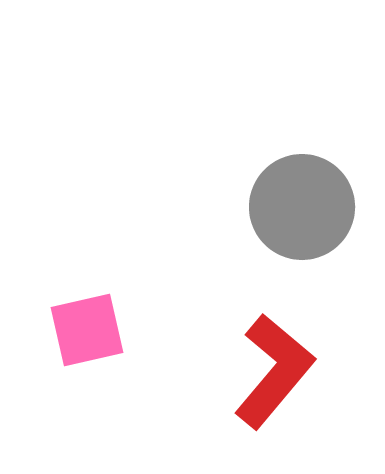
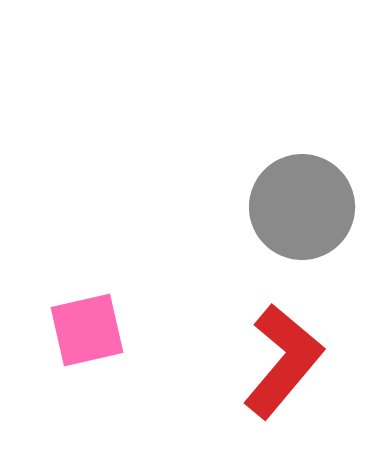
red L-shape: moved 9 px right, 10 px up
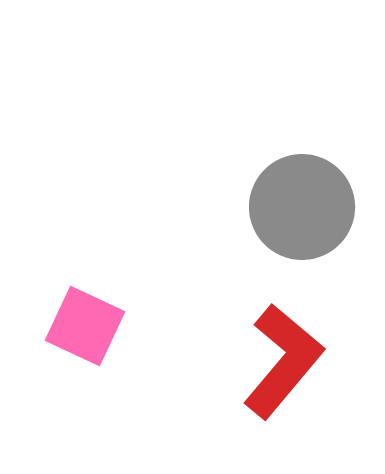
pink square: moved 2 px left, 4 px up; rotated 38 degrees clockwise
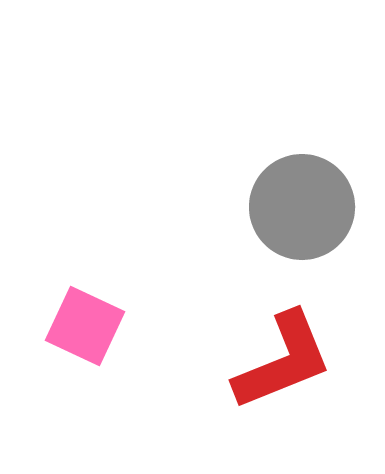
red L-shape: rotated 28 degrees clockwise
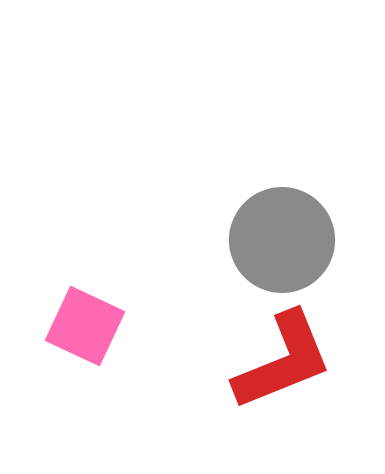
gray circle: moved 20 px left, 33 px down
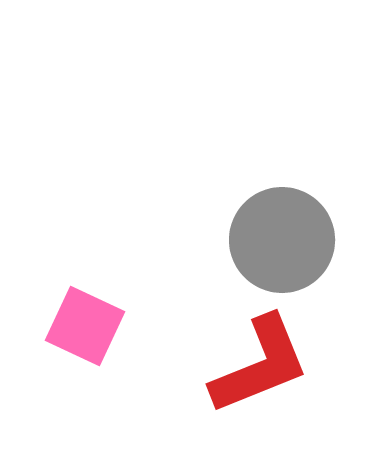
red L-shape: moved 23 px left, 4 px down
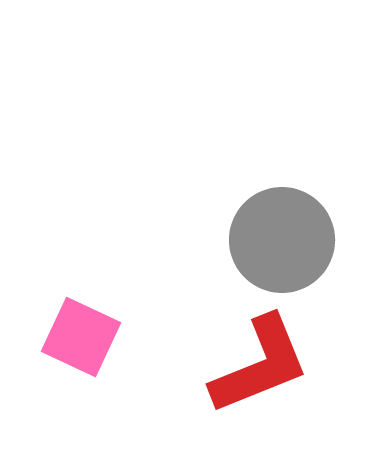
pink square: moved 4 px left, 11 px down
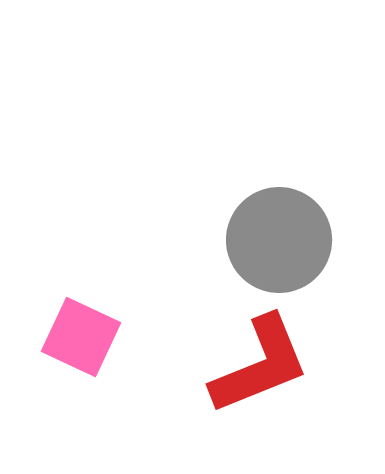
gray circle: moved 3 px left
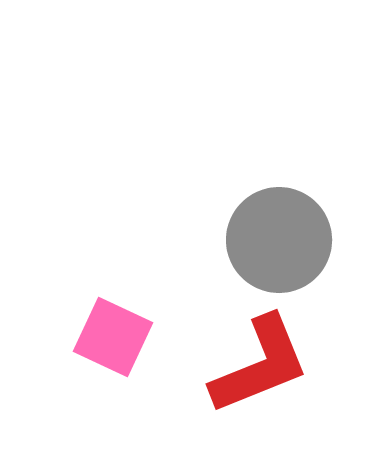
pink square: moved 32 px right
